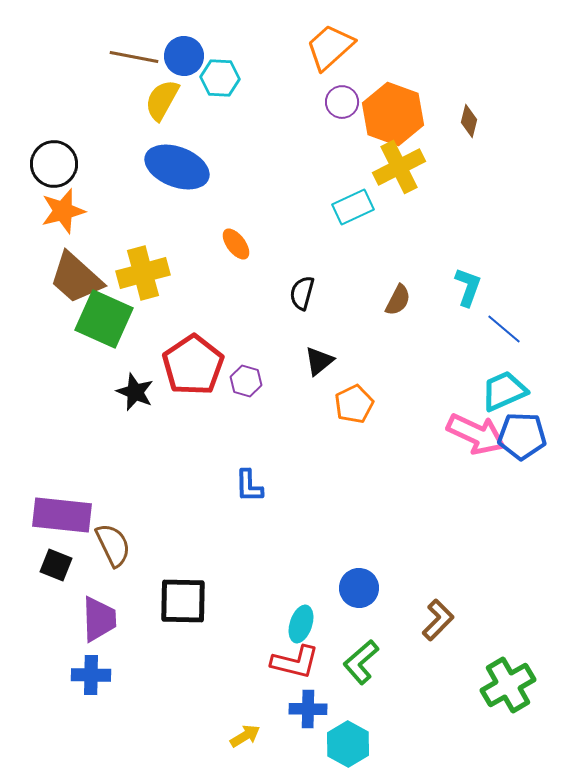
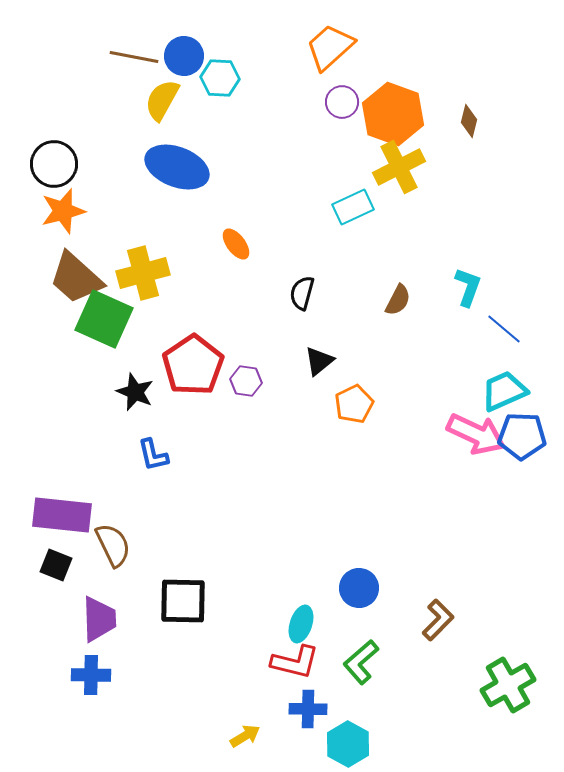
purple hexagon at (246, 381): rotated 8 degrees counterclockwise
blue L-shape at (249, 486): moved 96 px left, 31 px up; rotated 12 degrees counterclockwise
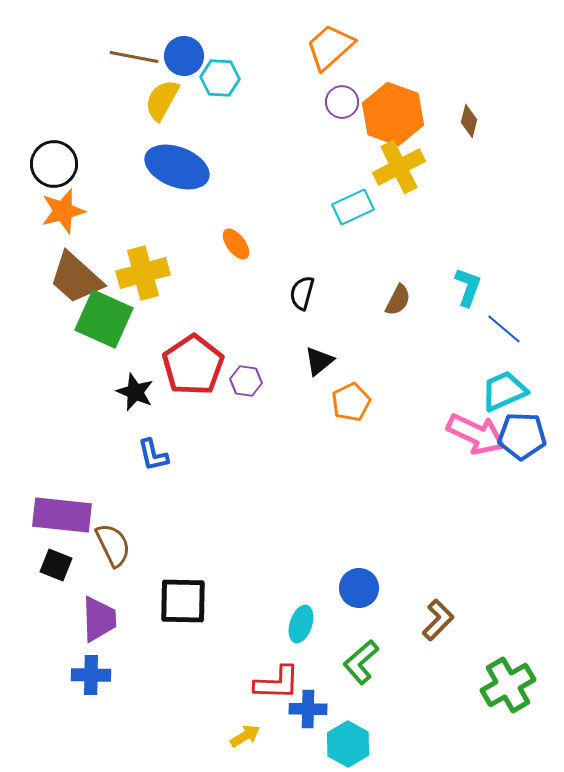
orange pentagon at (354, 404): moved 3 px left, 2 px up
red L-shape at (295, 662): moved 18 px left, 21 px down; rotated 12 degrees counterclockwise
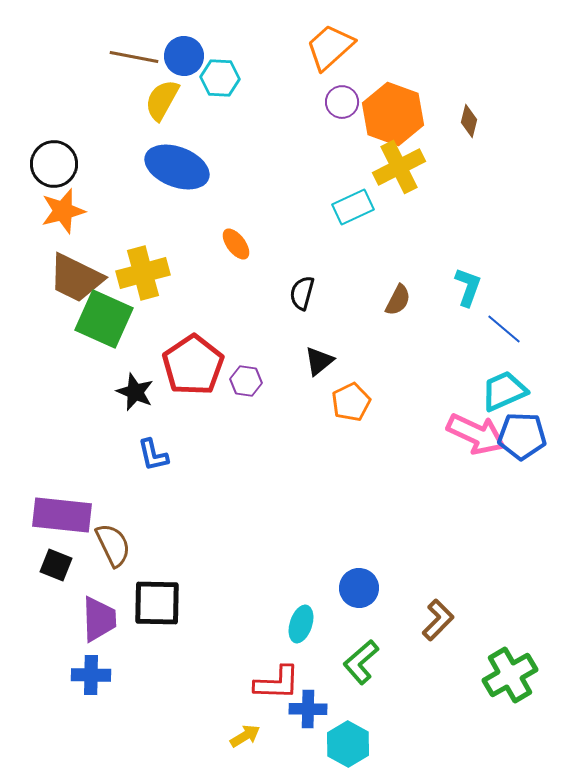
brown trapezoid at (76, 278): rotated 16 degrees counterclockwise
black square at (183, 601): moved 26 px left, 2 px down
green cross at (508, 685): moved 2 px right, 10 px up
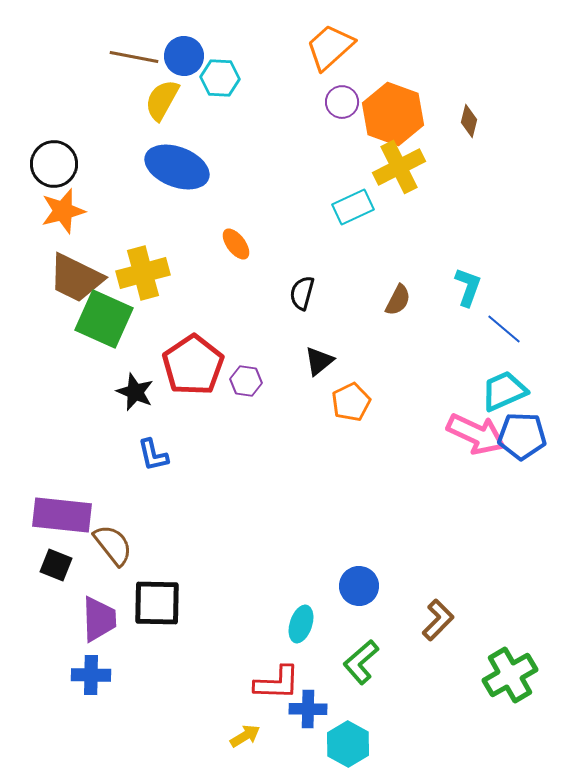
brown semicircle at (113, 545): rotated 12 degrees counterclockwise
blue circle at (359, 588): moved 2 px up
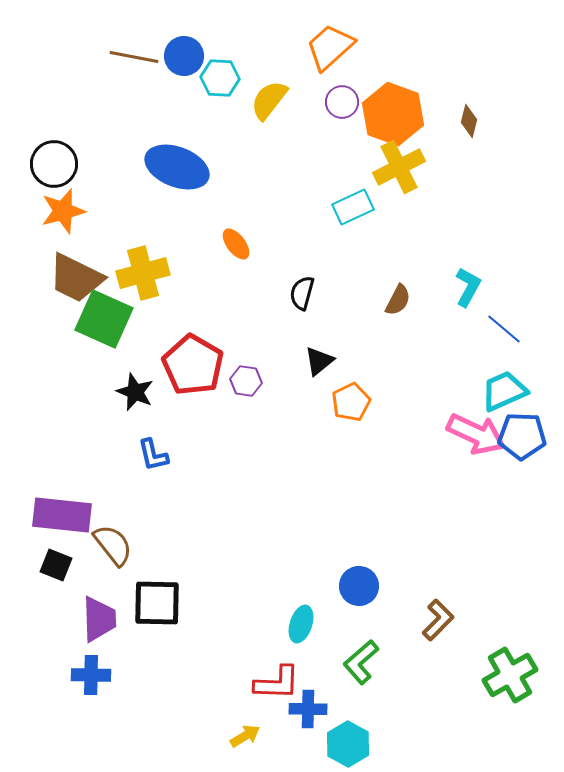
yellow semicircle at (162, 100): moved 107 px right; rotated 9 degrees clockwise
cyan L-shape at (468, 287): rotated 9 degrees clockwise
red pentagon at (193, 365): rotated 8 degrees counterclockwise
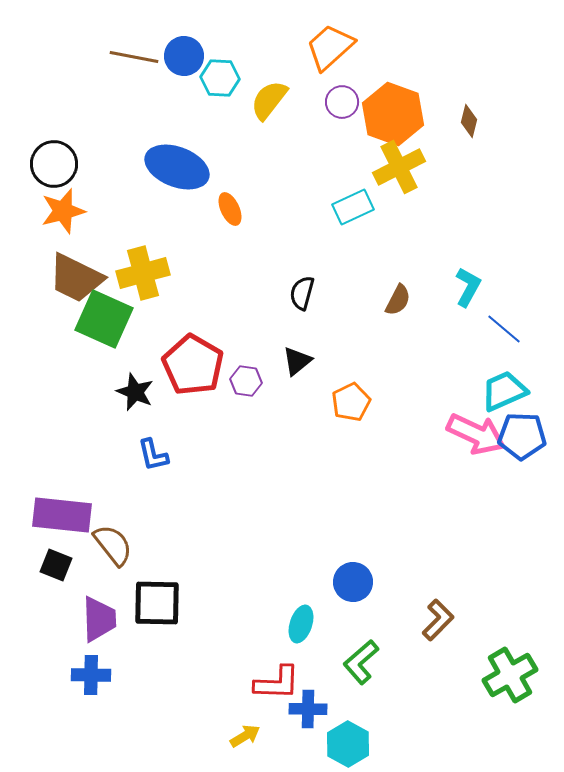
orange ellipse at (236, 244): moved 6 px left, 35 px up; rotated 12 degrees clockwise
black triangle at (319, 361): moved 22 px left
blue circle at (359, 586): moved 6 px left, 4 px up
